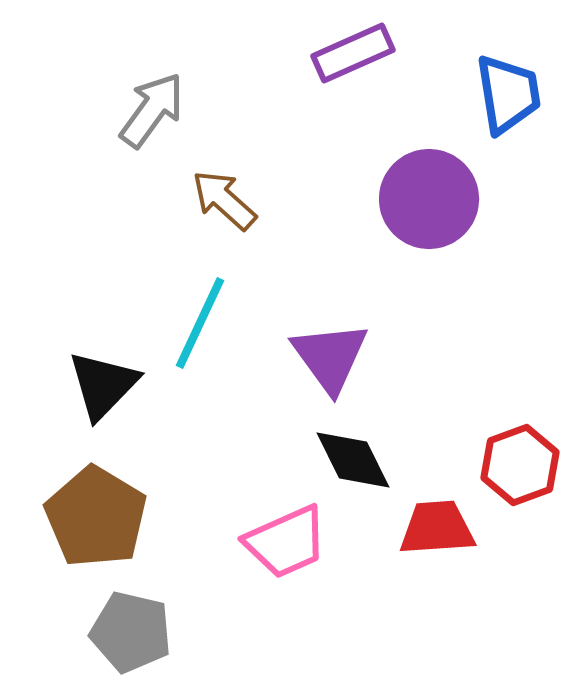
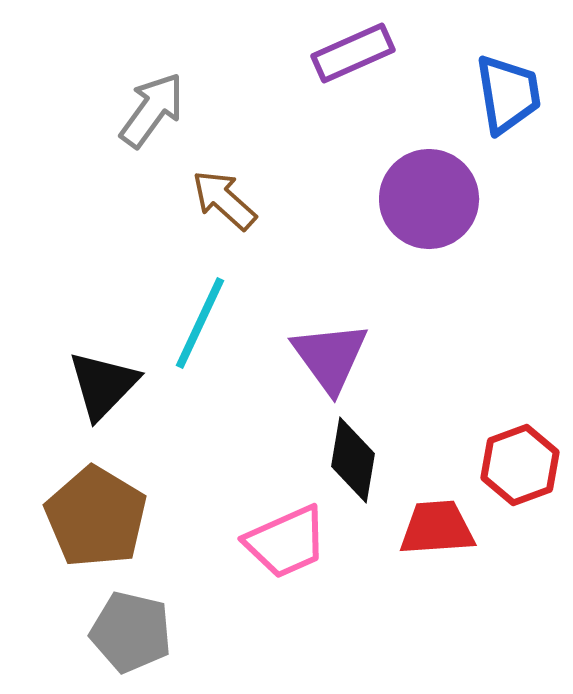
black diamond: rotated 36 degrees clockwise
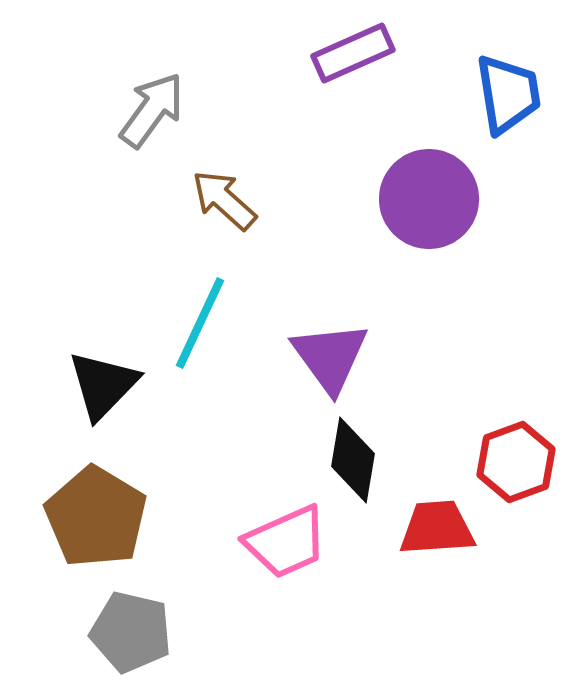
red hexagon: moved 4 px left, 3 px up
